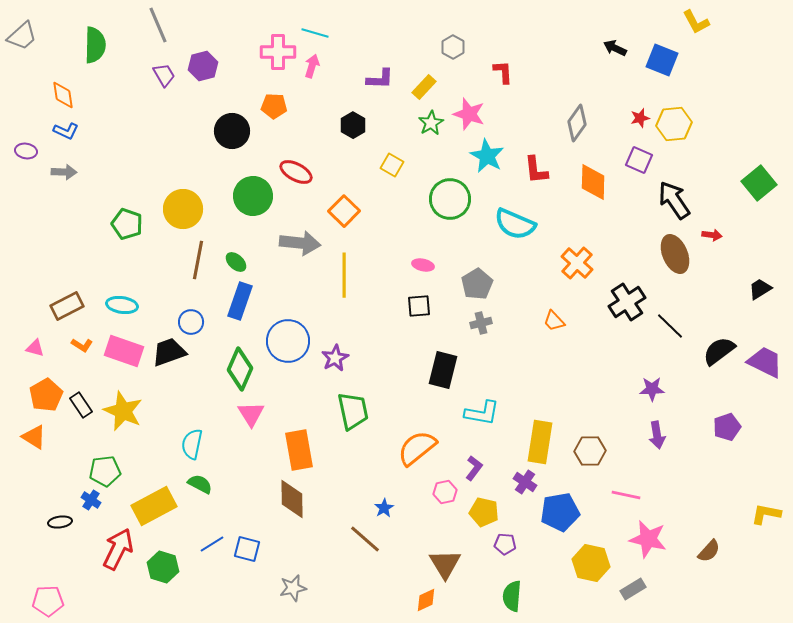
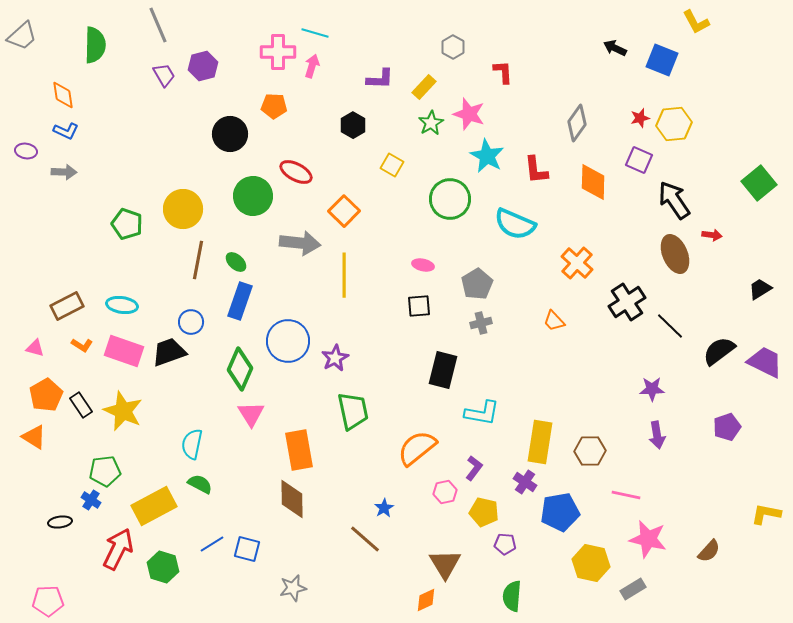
black circle at (232, 131): moved 2 px left, 3 px down
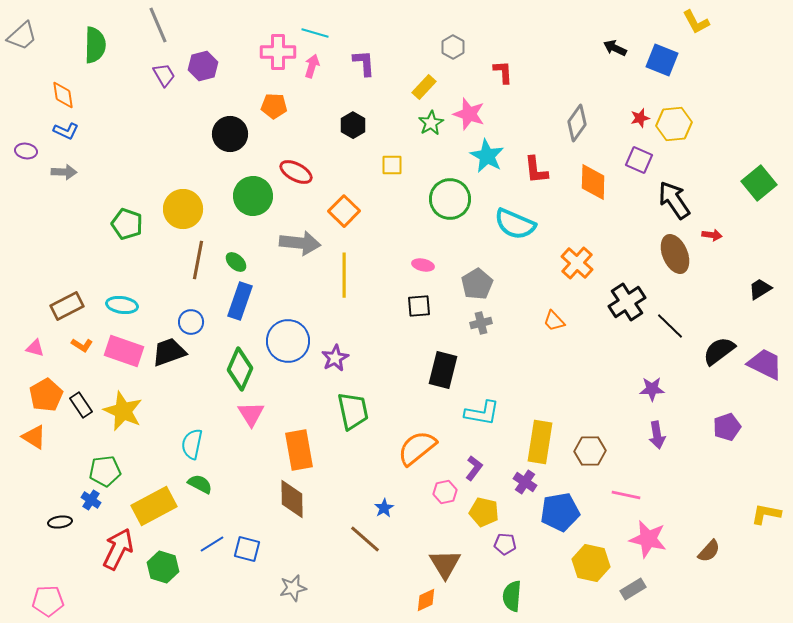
purple L-shape at (380, 79): moved 16 px left, 16 px up; rotated 96 degrees counterclockwise
yellow square at (392, 165): rotated 30 degrees counterclockwise
purple trapezoid at (765, 362): moved 2 px down
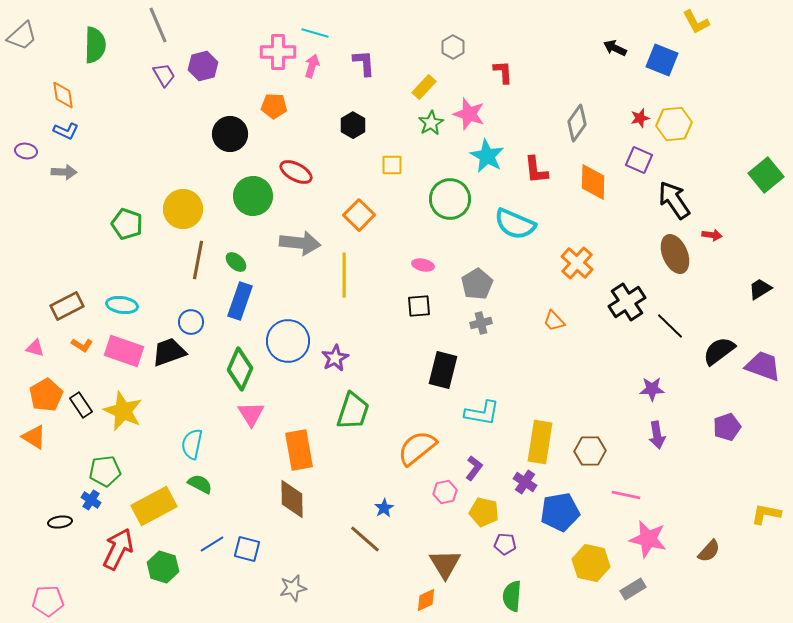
green square at (759, 183): moved 7 px right, 8 px up
orange square at (344, 211): moved 15 px right, 4 px down
purple trapezoid at (765, 364): moved 2 px left, 2 px down; rotated 6 degrees counterclockwise
green trapezoid at (353, 411): rotated 30 degrees clockwise
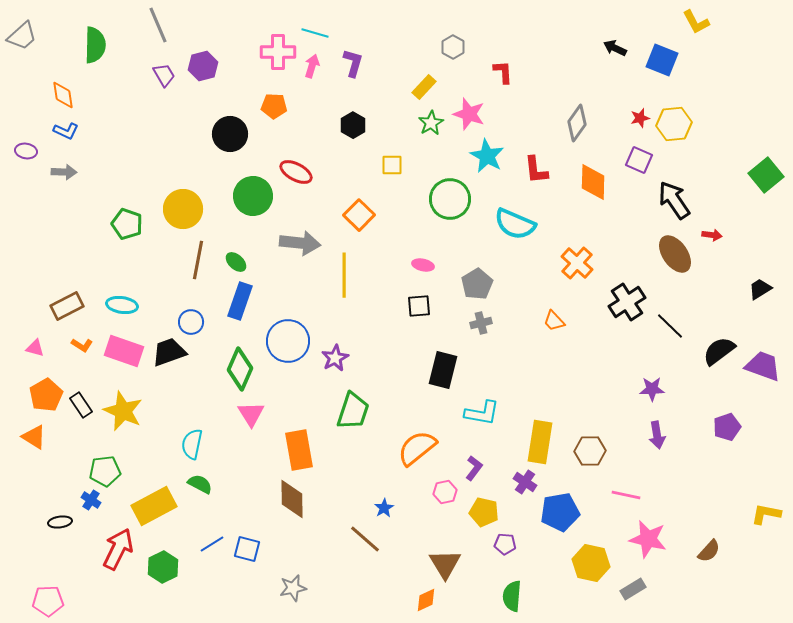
purple L-shape at (364, 63): moved 11 px left; rotated 20 degrees clockwise
brown ellipse at (675, 254): rotated 12 degrees counterclockwise
green hexagon at (163, 567): rotated 16 degrees clockwise
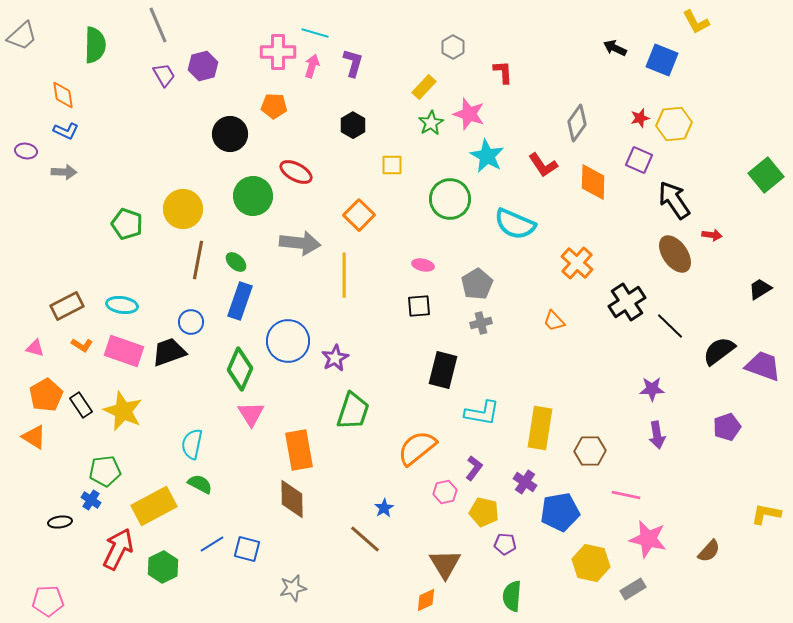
red L-shape at (536, 170): moved 7 px right, 5 px up; rotated 28 degrees counterclockwise
yellow rectangle at (540, 442): moved 14 px up
